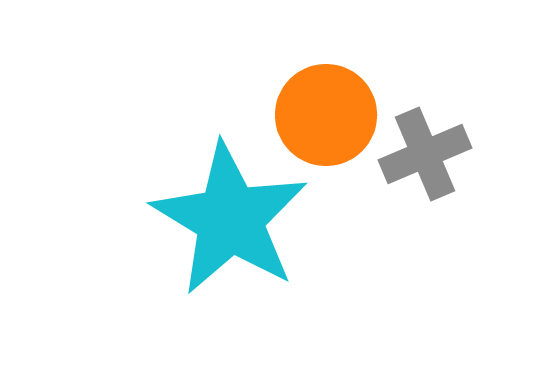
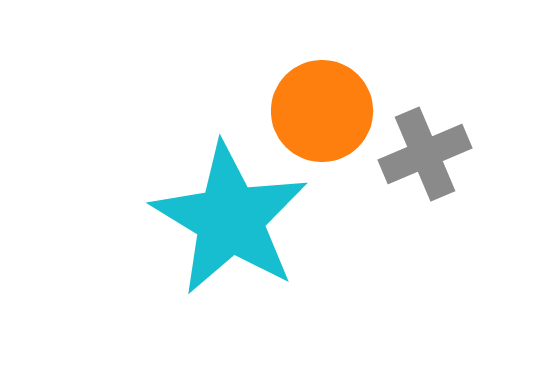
orange circle: moved 4 px left, 4 px up
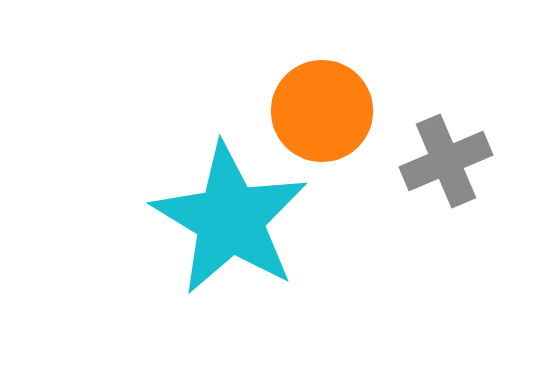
gray cross: moved 21 px right, 7 px down
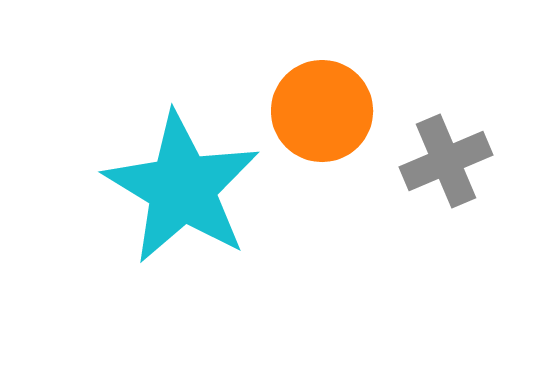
cyan star: moved 48 px left, 31 px up
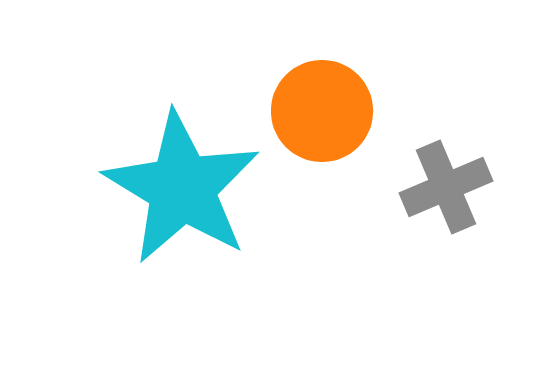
gray cross: moved 26 px down
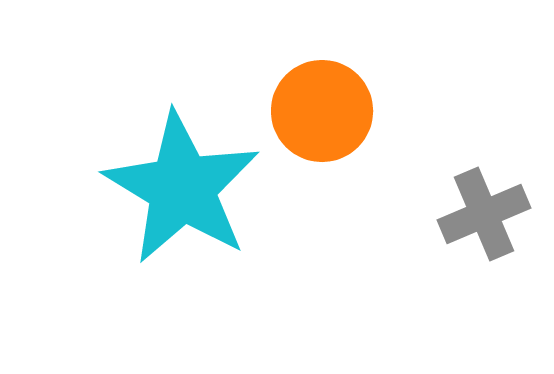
gray cross: moved 38 px right, 27 px down
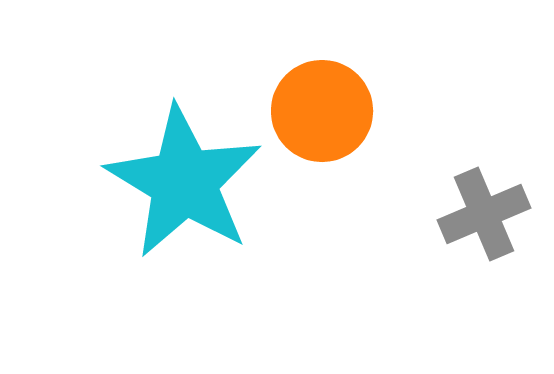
cyan star: moved 2 px right, 6 px up
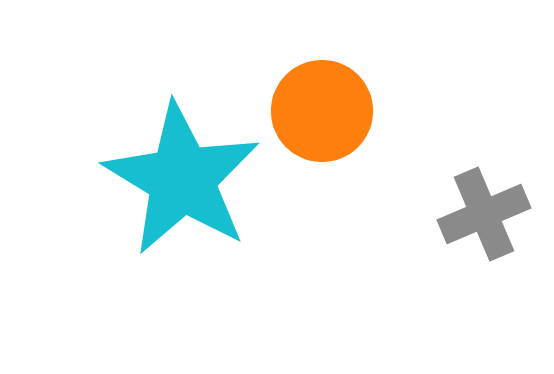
cyan star: moved 2 px left, 3 px up
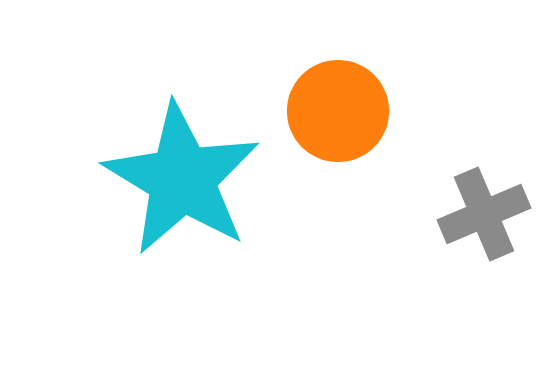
orange circle: moved 16 px right
